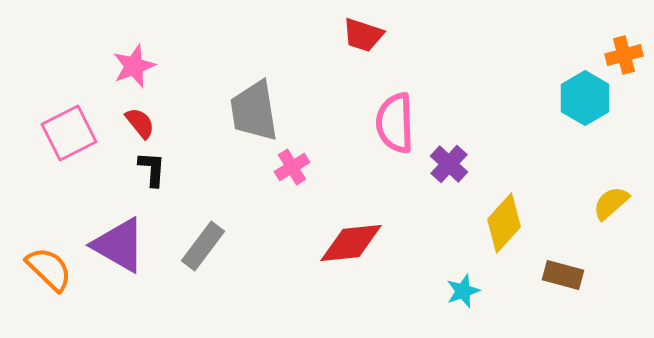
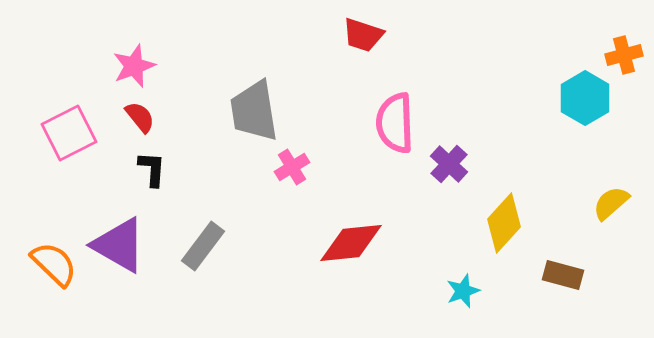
red semicircle: moved 6 px up
orange semicircle: moved 5 px right, 5 px up
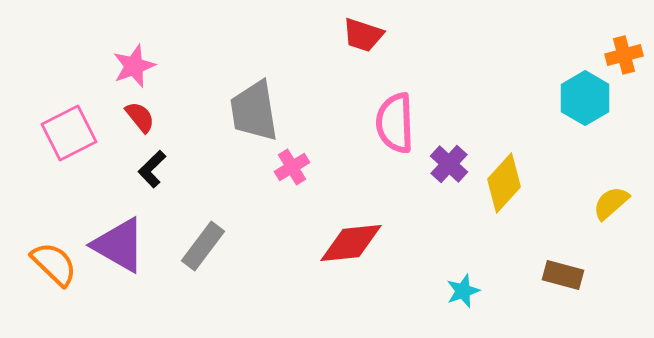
black L-shape: rotated 138 degrees counterclockwise
yellow diamond: moved 40 px up
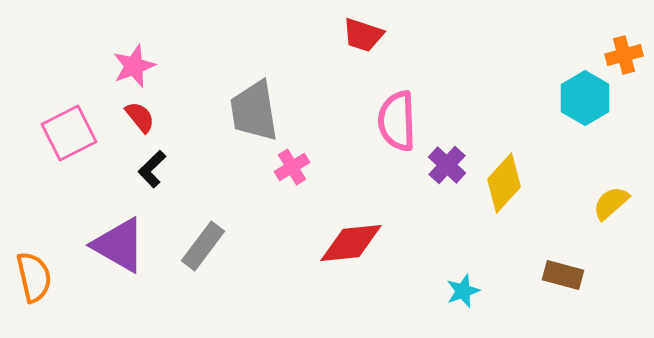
pink semicircle: moved 2 px right, 2 px up
purple cross: moved 2 px left, 1 px down
orange semicircle: moved 20 px left, 13 px down; rotated 33 degrees clockwise
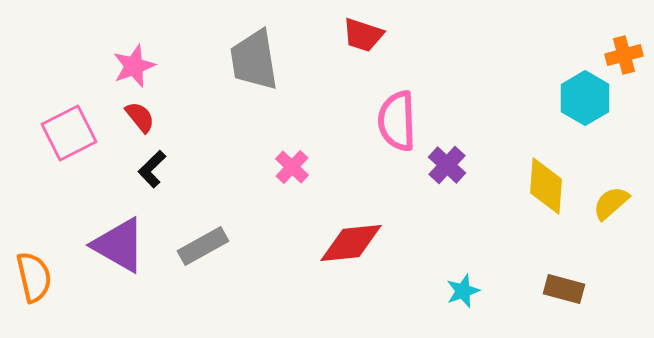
gray trapezoid: moved 51 px up
pink cross: rotated 16 degrees counterclockwise
yellow diamond: moved 42 px right, 3 px down; rotated 38 degrees counterclockwise
gray rectangle: rotated 24 degrees clockwise
brown rectangle: moved 1 px right, 14 px down
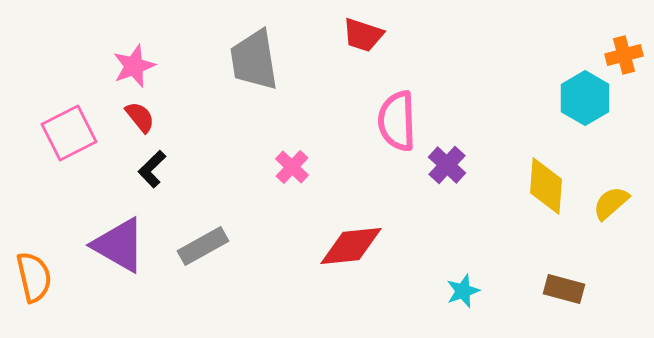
red diamond: moved 3 px down
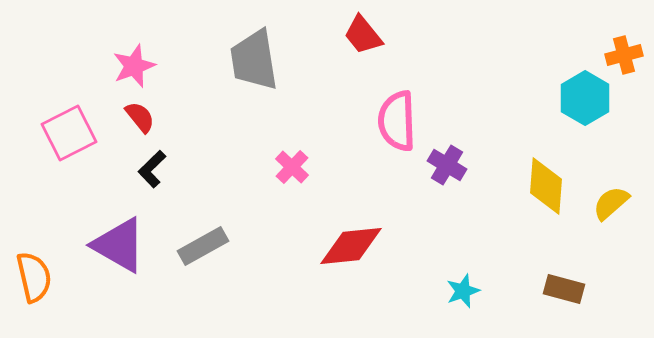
red trapezoid: rotated 33 degrees clockwise
purple cross: rotated 12 degrees counterclockwise
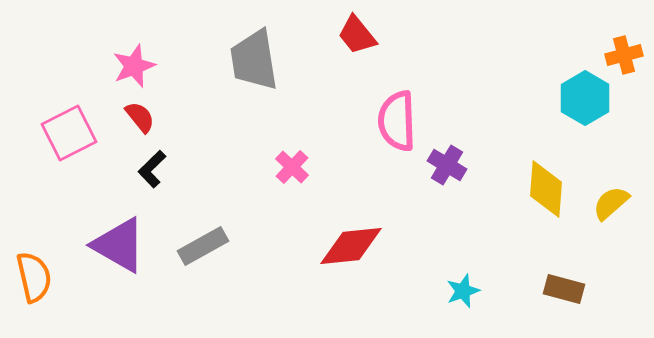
red trapezoid: moved 6 px left
yellow diamond: moved 3 px down
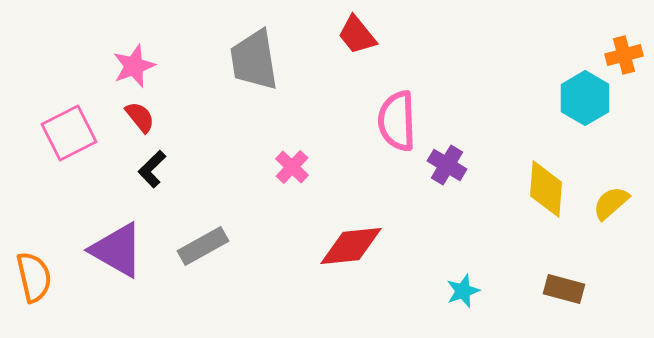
purple triangle: moved 2 px left, 5 px down
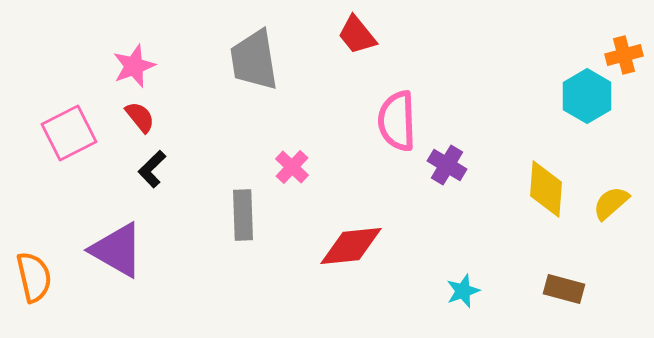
cyan hexagon: moved 2 px right, 2 px up
gray rectangle: moved 40 px right, 31 px up; rotated 63 degrees counterclockwise
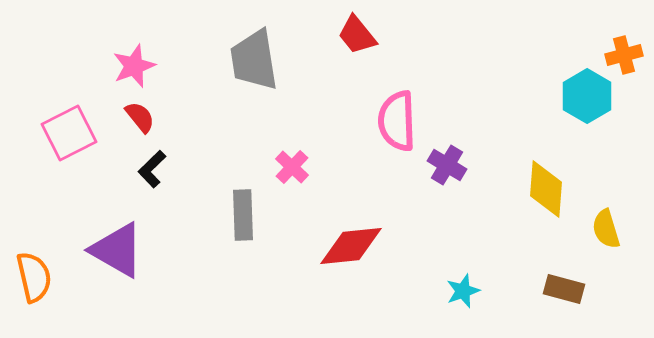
yellow semicircle: moved 5 px left, 26 px down; rotated 66 degrees counterclockwise
